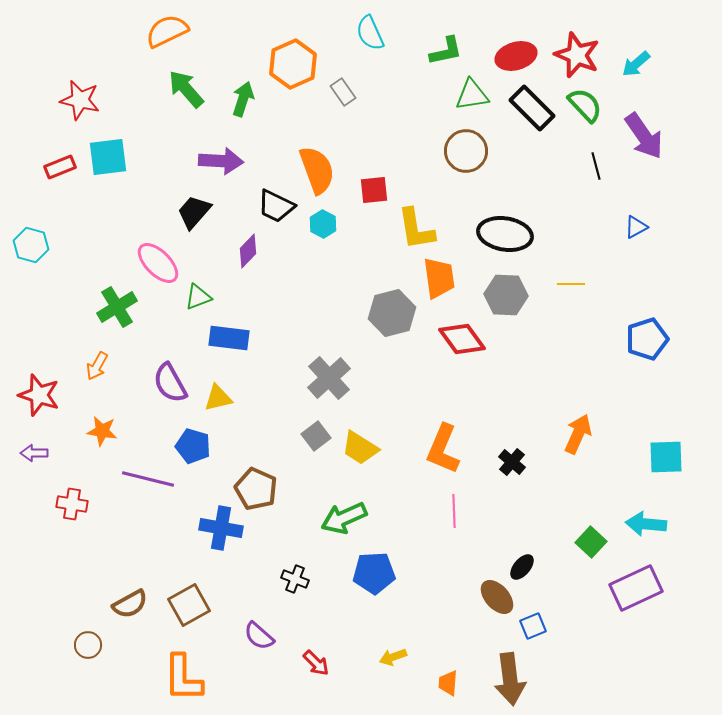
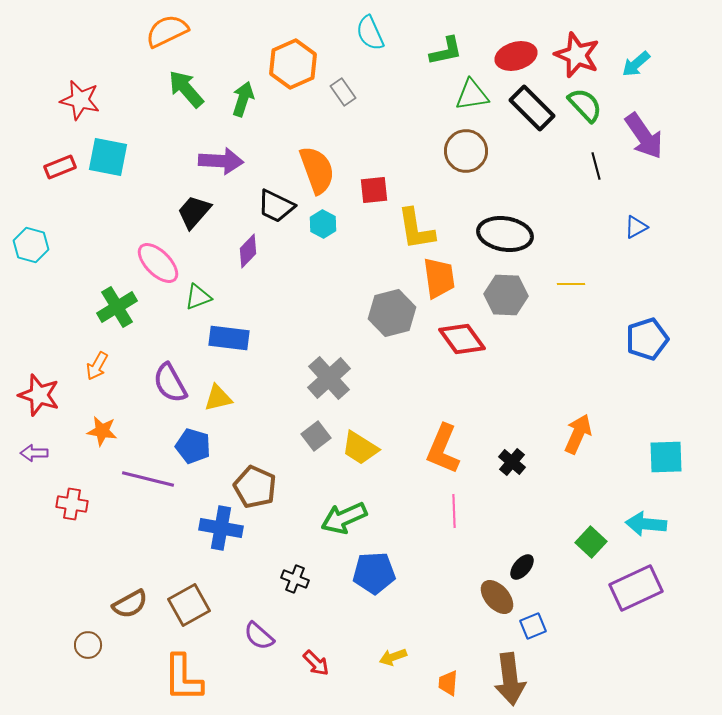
cyan square at (108, 157): rotated 18 degrees clockwise
brown pentagon at (256, 489): moved 1 px left, 2 px up
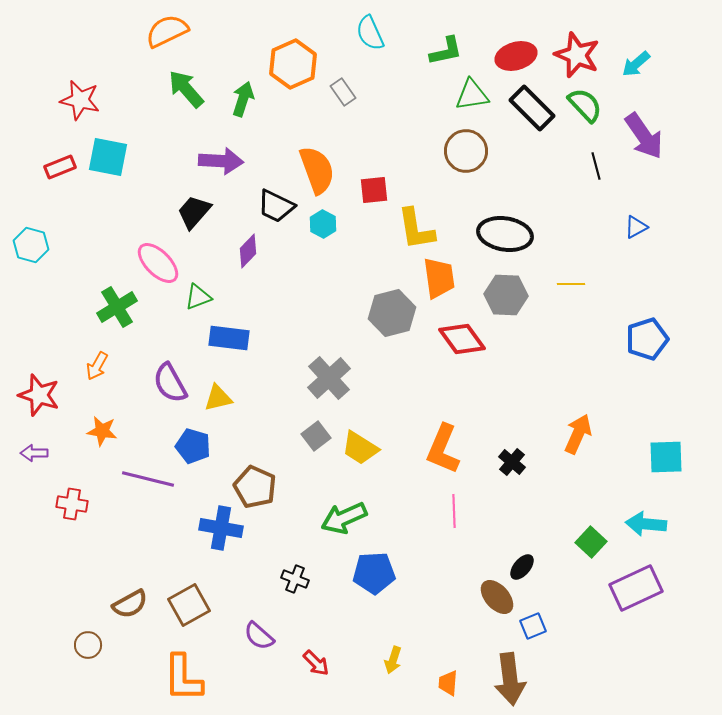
yellow arrow at (393, 657): moved 3 px down; rotated 52 degrees counterclockwise
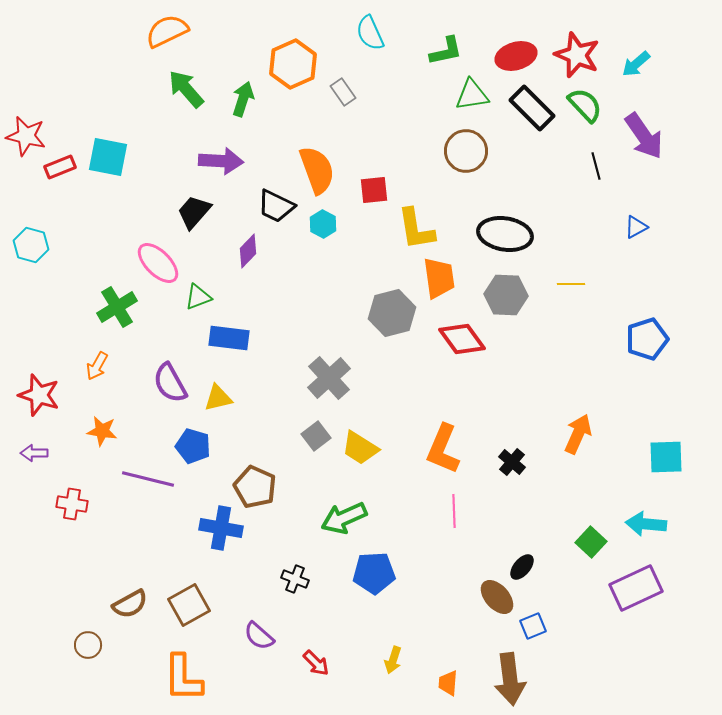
red star at (80, 100): moved 54 px left, 36 px down
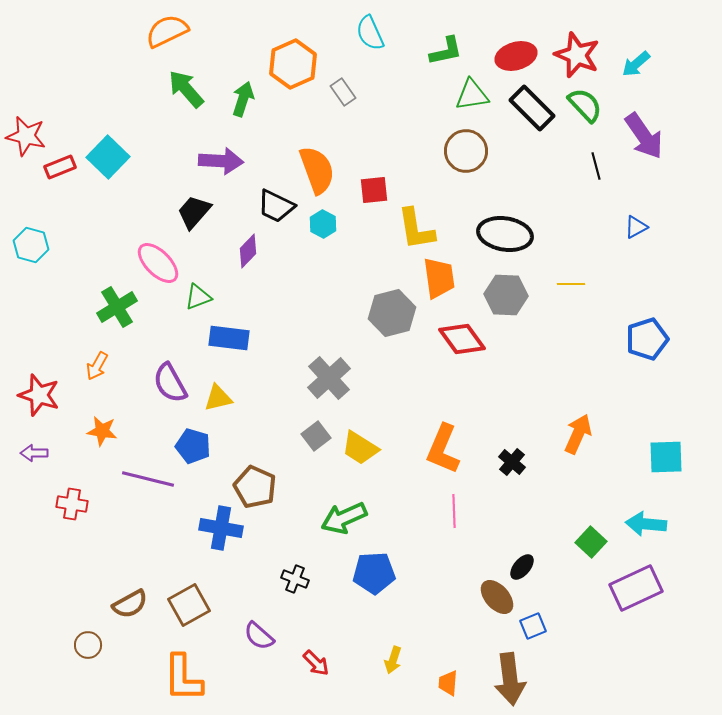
cyan square at (108, 157): rotated 33 degrees clockwise
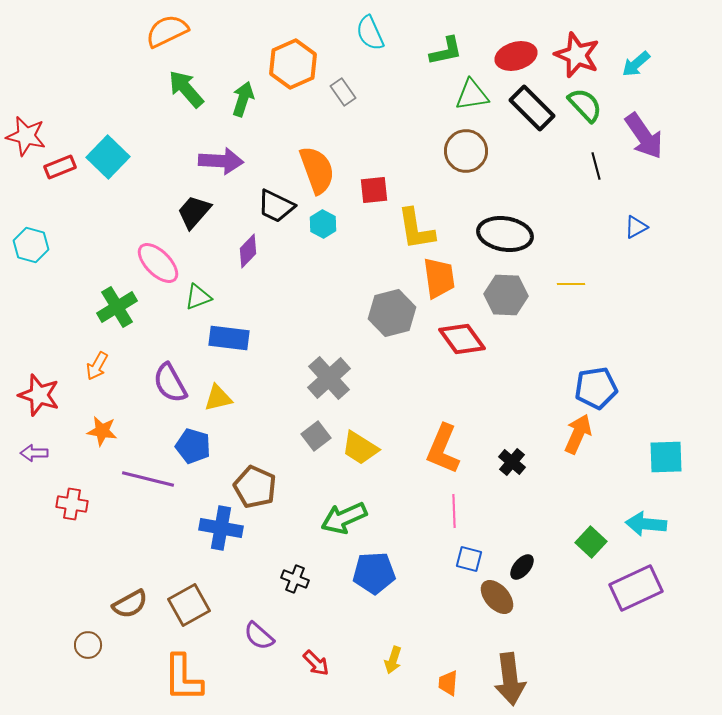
blue pentagon at (647, 339): moved 51 px left, 49 px down; rotated 9 degrees clockwise
blue square at (533, 626): moved 64 px left, 67 px up; rotated 36 degrees clockwise
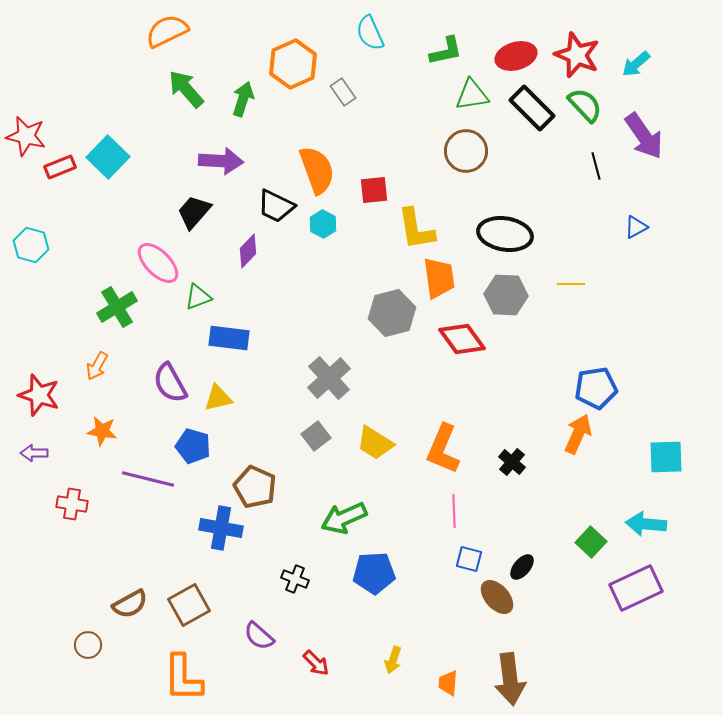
yellow trapezoid at (360, 448): moved 15 px right, 5 px up
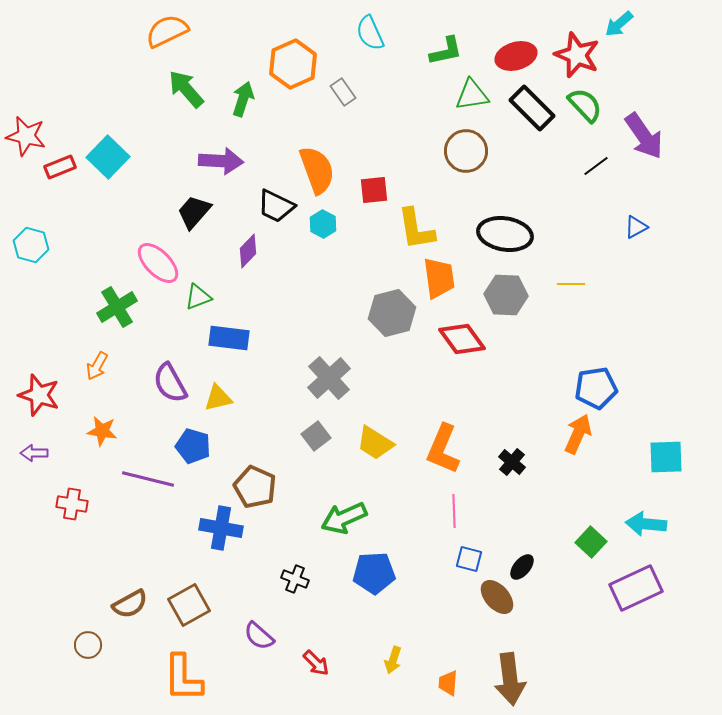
cyan arrow at (636, 64): moved 17 px left, 40 px up
black line at (596, 166): rotated 68 degrees clockwise
